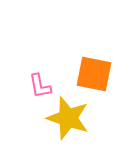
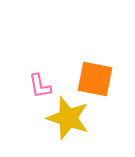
orange square: moved 1 px right, 5 px down
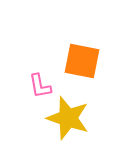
orange square: moved 13 px left, 18 px up
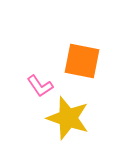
pink L-shape: rotated 24 degrees counterclockwise
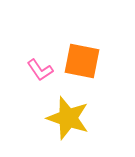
pink L-shape: moved 16 px up
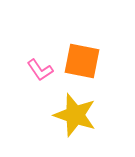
yellow star: moved 7 px right, 3 px up
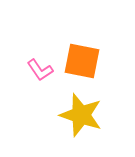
yellow star: moved 6 px right
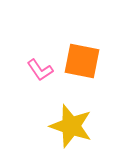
yellow star: moved 10 px left, 11 px down
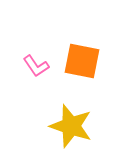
pink L-shape: moved 4 px left, 4 px up
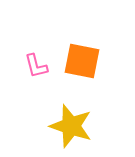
pink L-shape: rotated 20 degrees clockwise
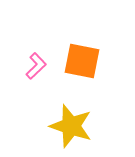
pink L-shape: rotated 120 degrees counterclockwise
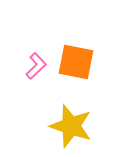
orange square: moved 6 px left, 1 px down
